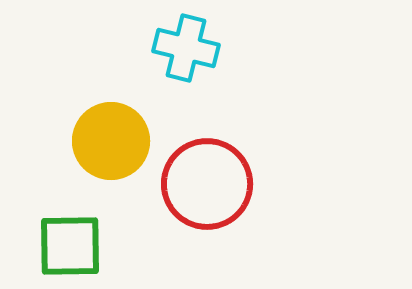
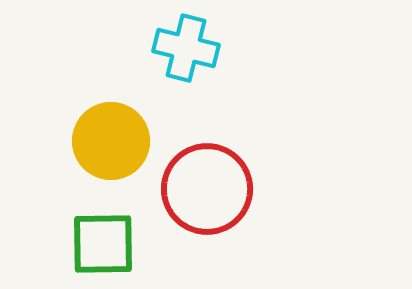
red circle: moved 5 px down
green square: moved 33 px right, 2 px up
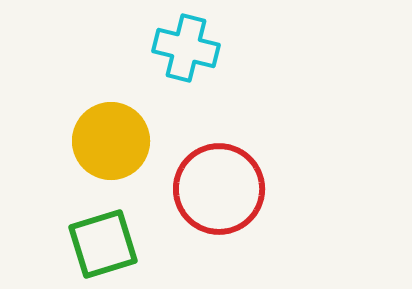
red circle: moved 12 px right
green square: rotated 16 degrees counterclockwise
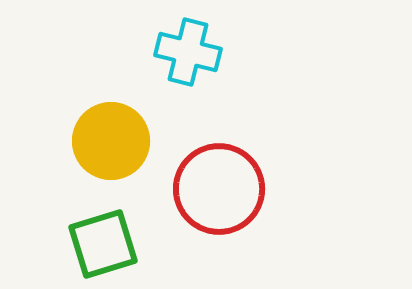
cyan cross: moved 2 px right, 4 px down
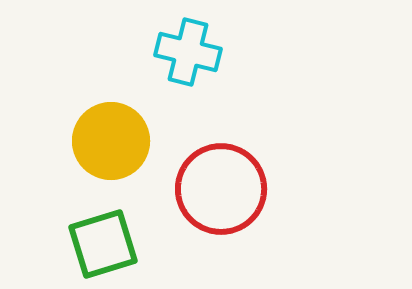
red circle: moved 2 px right
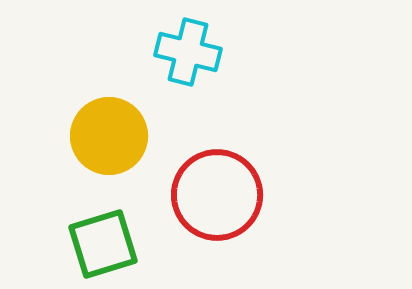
yellow circle: moved 2 px left, 5 px up
red circle: moved 4 px left, 6 px down
